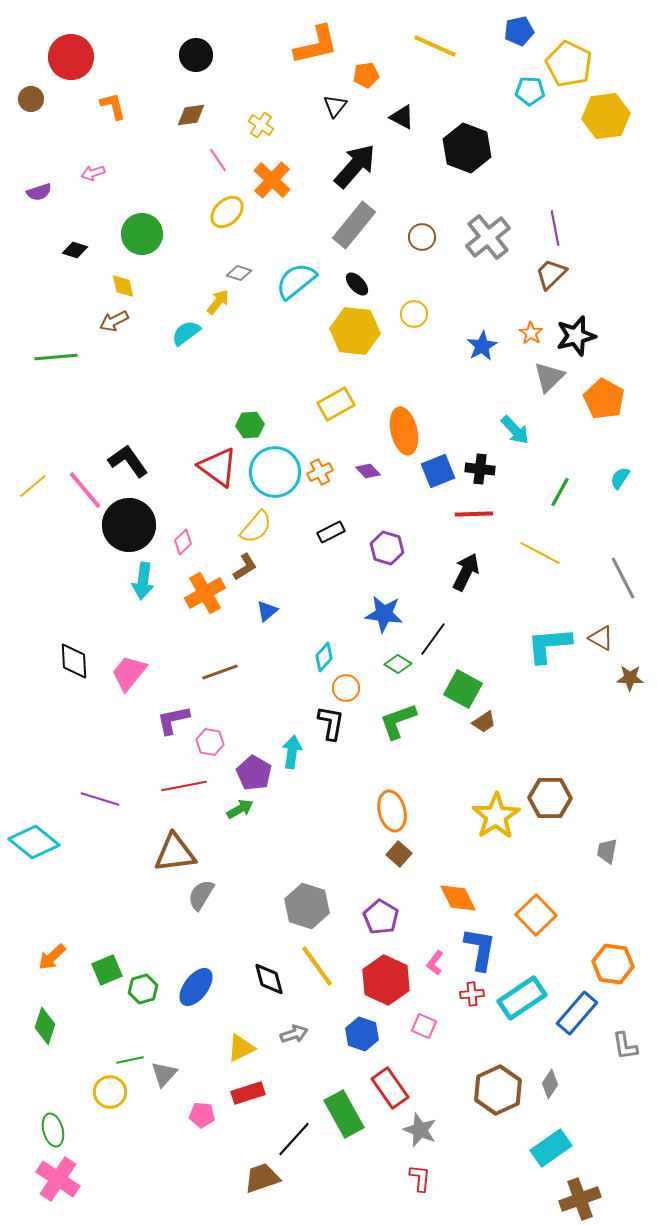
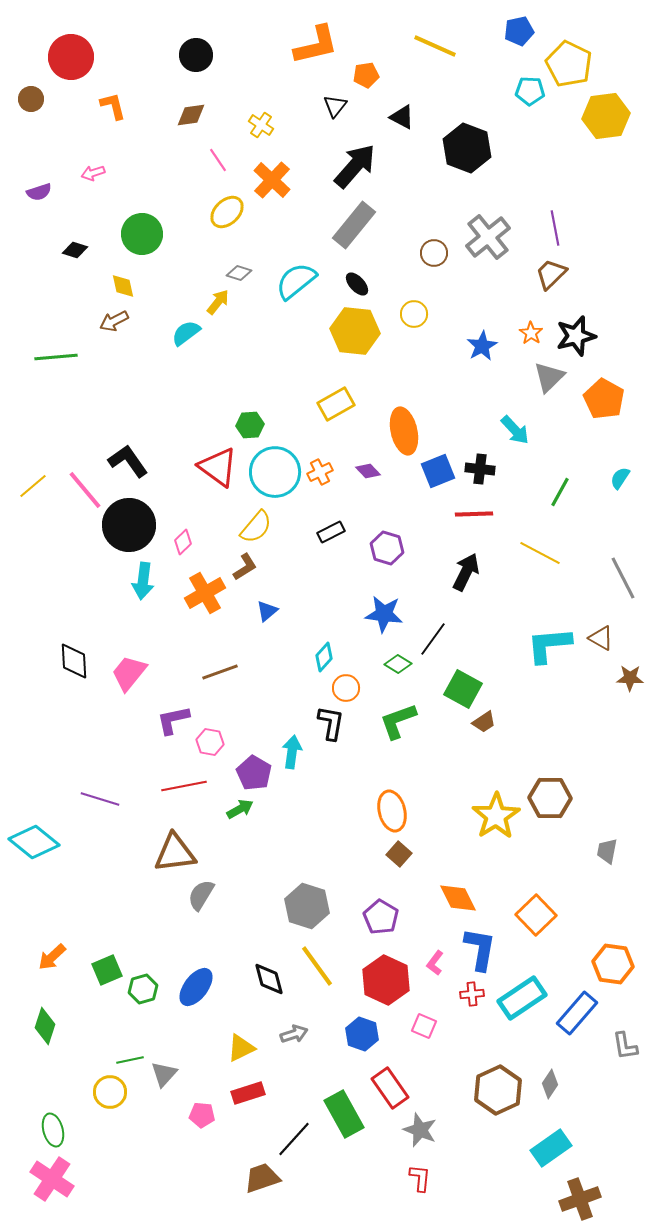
brown circle at (422, 237): moved 12 px right, 16 px down
pink cross at (58, 1179): moved 6 px left
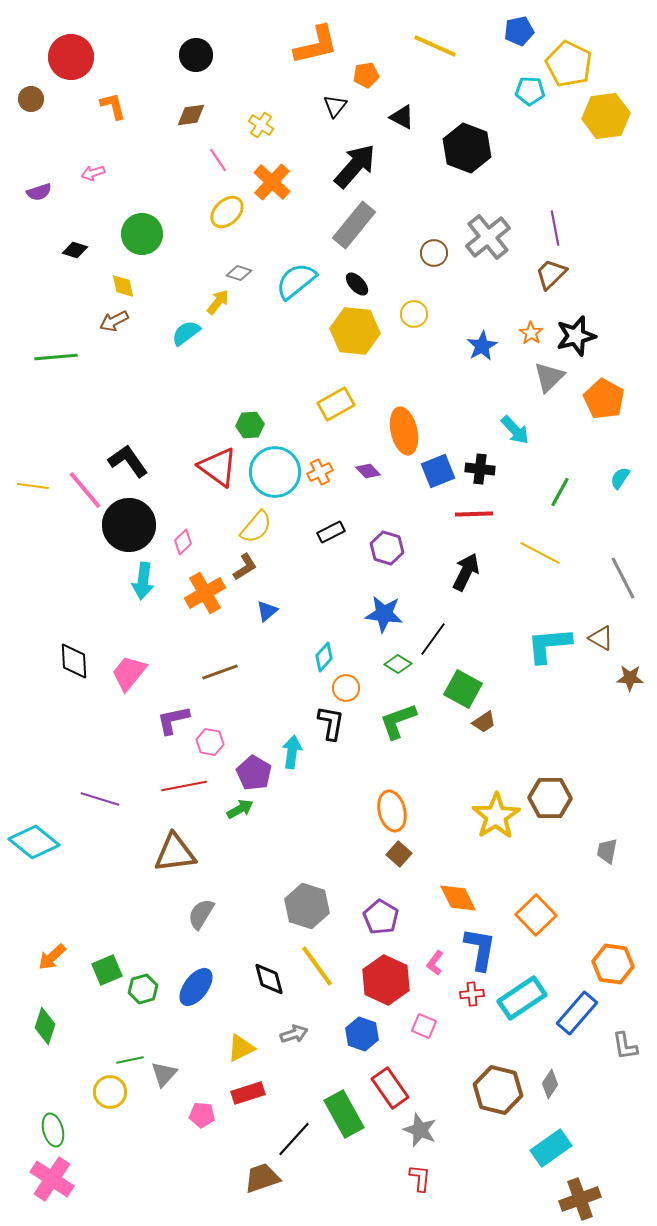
orange cross at (272, 180): moved 2 px down
yellow line at (33, 486): rotated 48 degrees clockwise
gray semicircle at (201, 895): moved 19 px down
brown hexagon at (498, 1090): rotated 21 degrees counterclockwise
